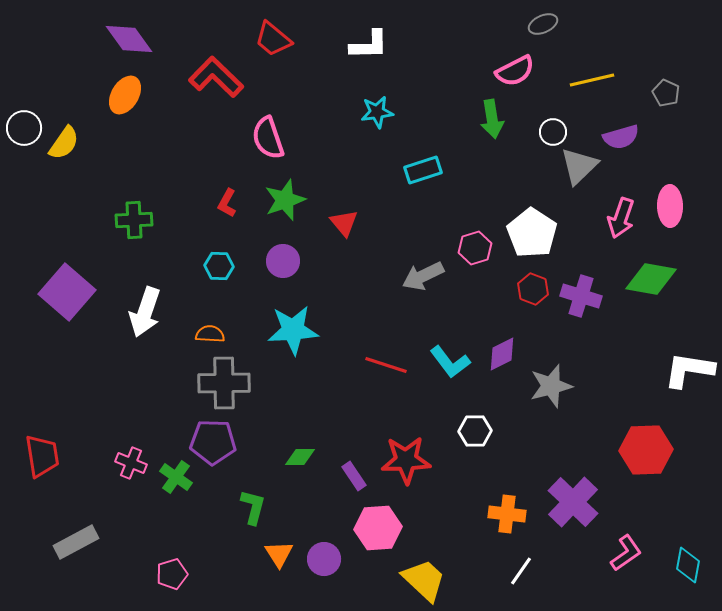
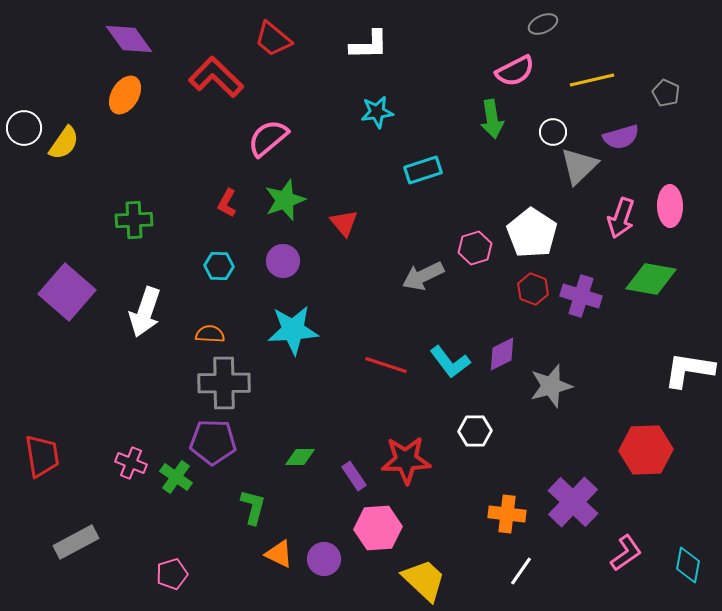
pink semicircle at (268, 138): rotated 69 degrees clockwise
orange triangle at (279, 554): rotated 32 degrees counterclockwise
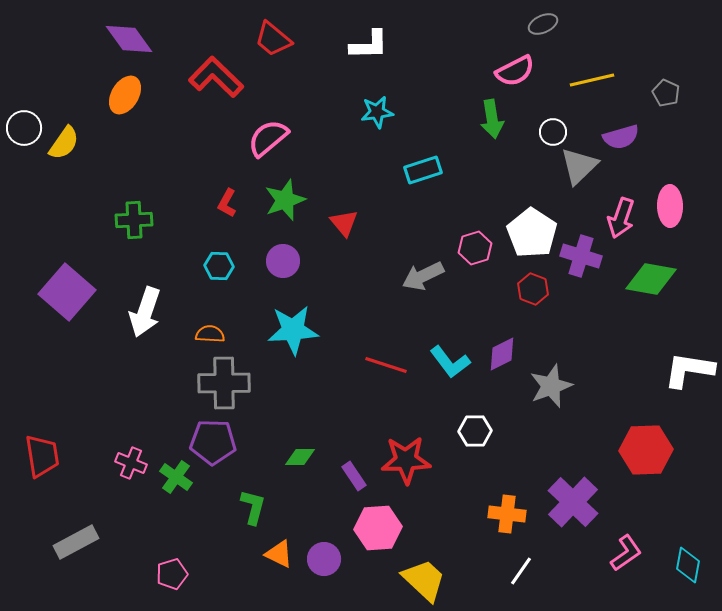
purple cross at (581, 296): moved 40 px up
gray star at (551, 386): rotated 6 degrees counterclockwise
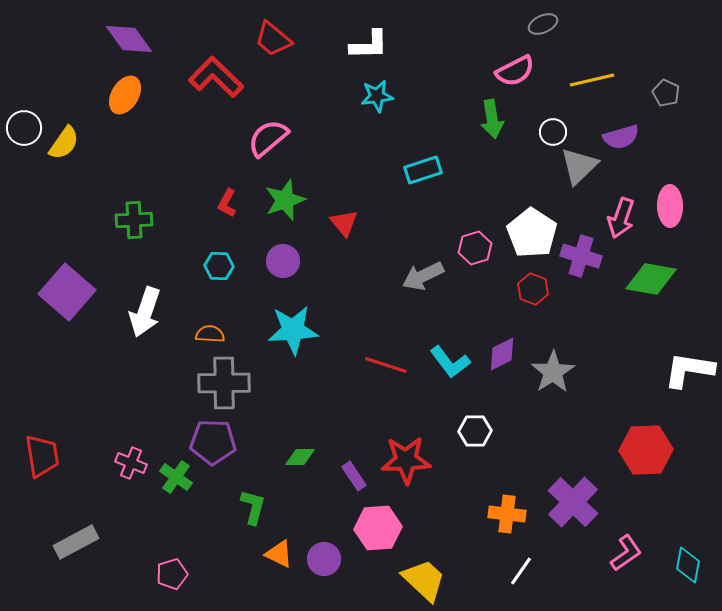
cyan star at (377, 112): moved 16 px up
gray star at (551, 386): moved 2 px right, 14 px up; rotated 12 degrees counterclockwise
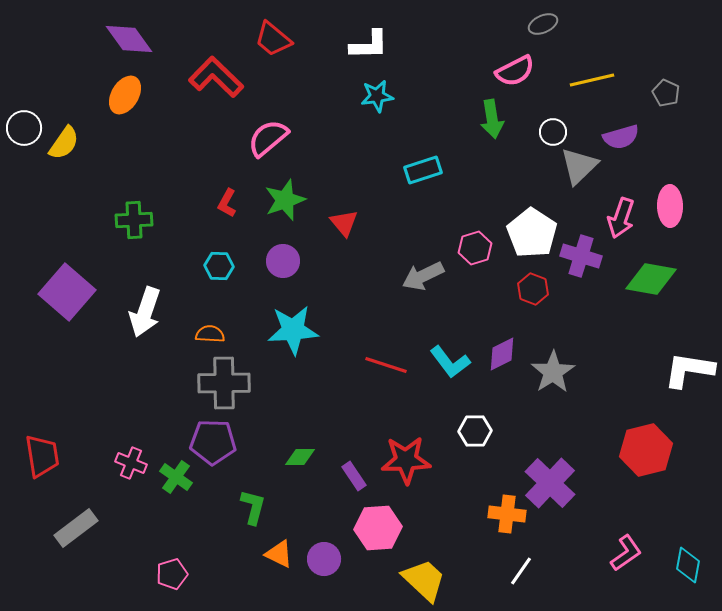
red hexagon at (646, 450): rotated 12 degrees counterclockwise
purple cross at (573, 502): moved 23 px left, 19 px up
gray rectangle at (76, 542): moved 14 px up; rotated 9 degrees counterclockwise
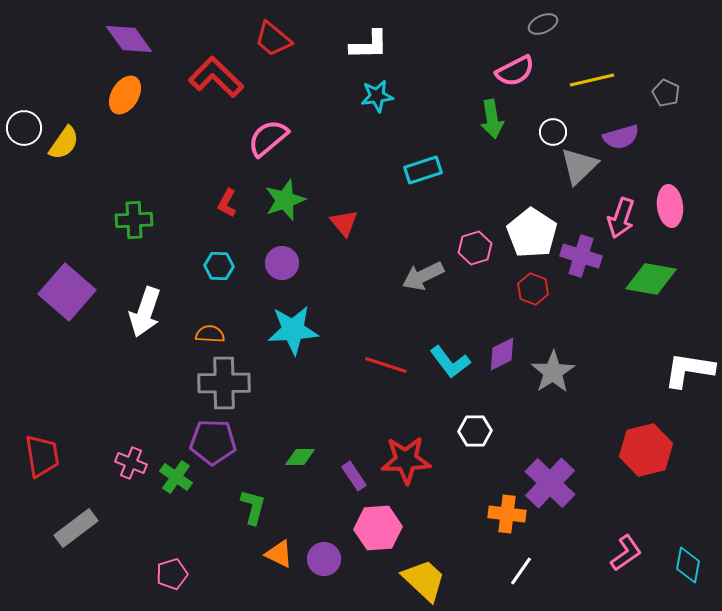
pink ellipse at (670, 206): rotated 6 degrees counterclockwise
purple circle at (283, 261): moved 1 px left, 2 px down
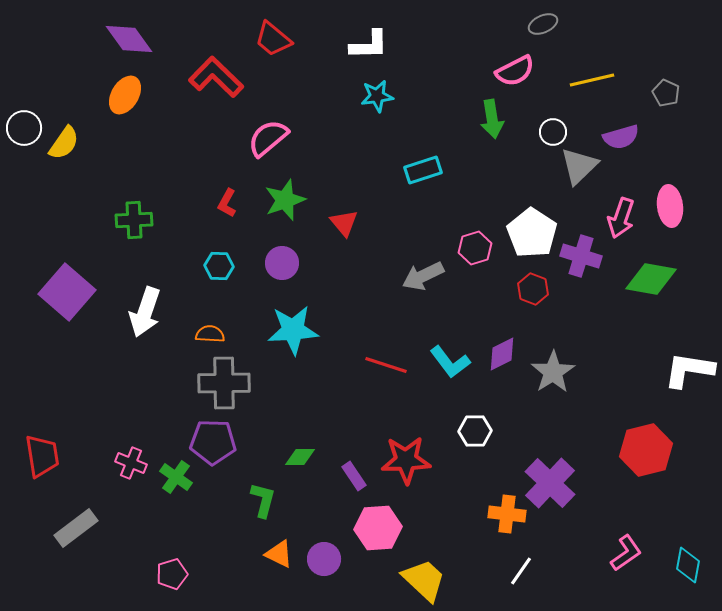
green L-shape at (253, 507): moved 10 px right, 7 px up
